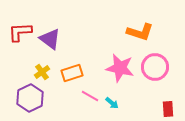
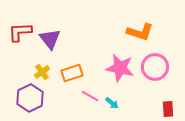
purple triangle: rotated 15 degrees clockwise
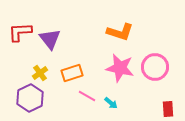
orange L-shape: moved 20 px left
yellow cross: moved 2 px left, 1 px down
pink line: moved 3 px left
cyan arrow: moved 1 px left
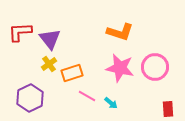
yellow cross: moved 9 px right, 9 px up
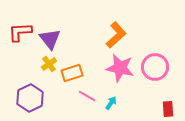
orange L-shape: moved 4 px left, 3 px down; rotated 60 degrees counterclockwise
cyan arrow: rotated 96 degrees counterclockwise
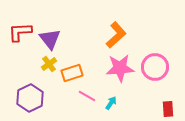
pink star: rotated 16 degrees counterclockwise
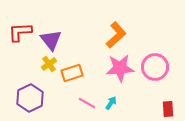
purple triangle: moved 1 px right, 1 px down
pink line: moved 7 px down
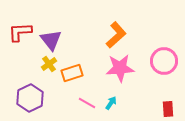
pink circle: moved 9 px right, 6 px up
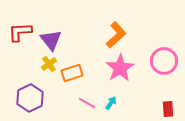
pink star: rotated 28 degrees counterclockwise
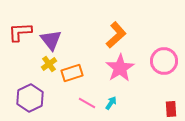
red rectangle: moved 3 px right
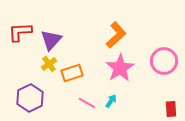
purple triangle: rotated 20 degrees clockwise
cyan arrow: moved 2 px up
